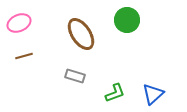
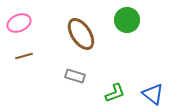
blue triangle: rotated 40 degrees counterclockwise
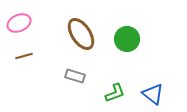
green circle: moved 19 px down
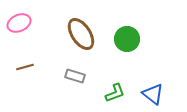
brown line: moved 1 px right, 11 px down
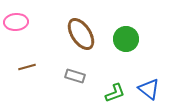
pink ellipse: moved 3 px left, 1 px up; rotated 20 degrees clockwise
green circle: moved 1 px left
brown line: moved 2 px right
blue triangle: moved 4 px left, 5 px up
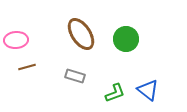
pink ellipse: moved 18 px down
blue triangle: moved 1 px left, 1 px down
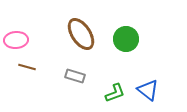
brown line: rotated 30 degrees clockwise
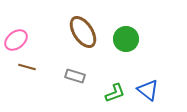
brown ellipse: moved 2 px right, 2 px up
pink ellipse: rotated 35 degrees counterclockwise
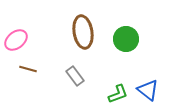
brown ellipse: rotated 24 degrees clockwise
brown line: moved 1 px right, 2 px down
gray rectangle: rotated 36 degrees clockwise
green L-shape: moved 3 px right, 1 px down
